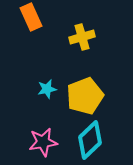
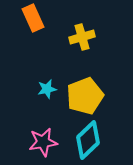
orange rectangle: moved 2 px right, 1 px down
cyan diamond: moved 2 px left
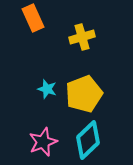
cyan star: rotated 30 degrees clockwise
yellow pentagon: moved 1 px left, 2 px up
pink star: rotated 12 degrees counterclockwise
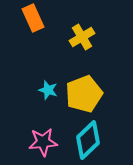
yellow cross: rotated 15 degrees counterclockwise
cyan star: moved 1 px right, 1 px down
pink star: rotated 16 degrees clockwise
